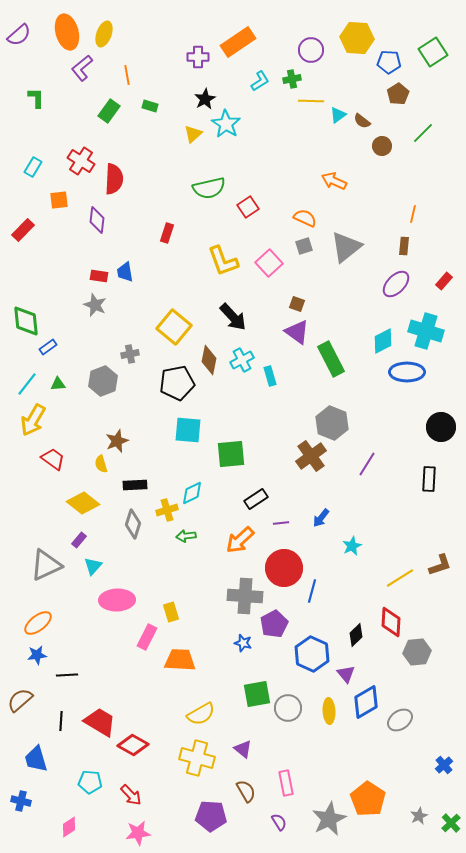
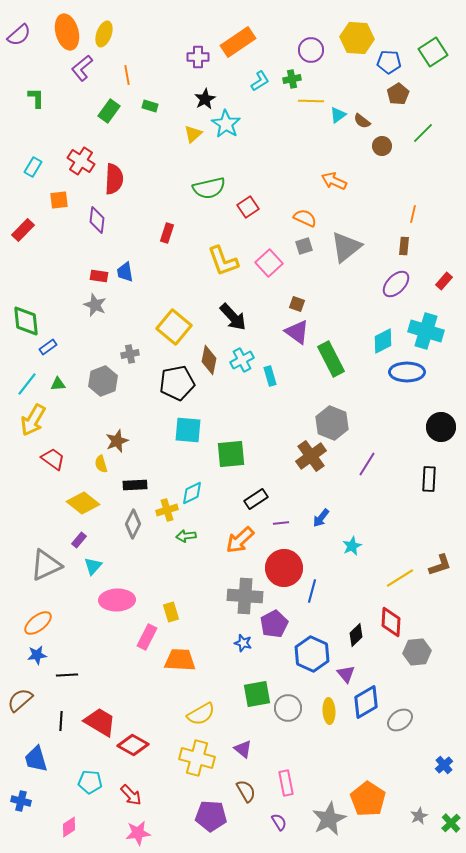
gray diamond at (133, 524): rotated 8 degrees clockwise
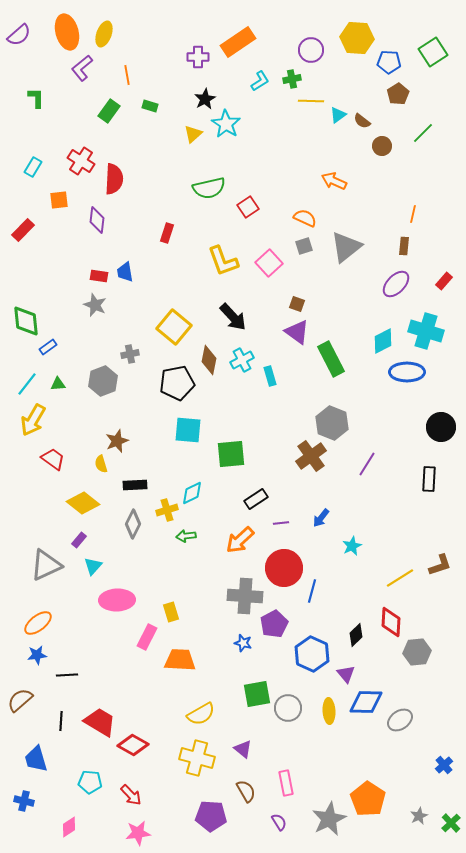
blue diamond at (366, 702): rotated 32 degrees clockwise
blue cross at (21, 801): moved 3 px right
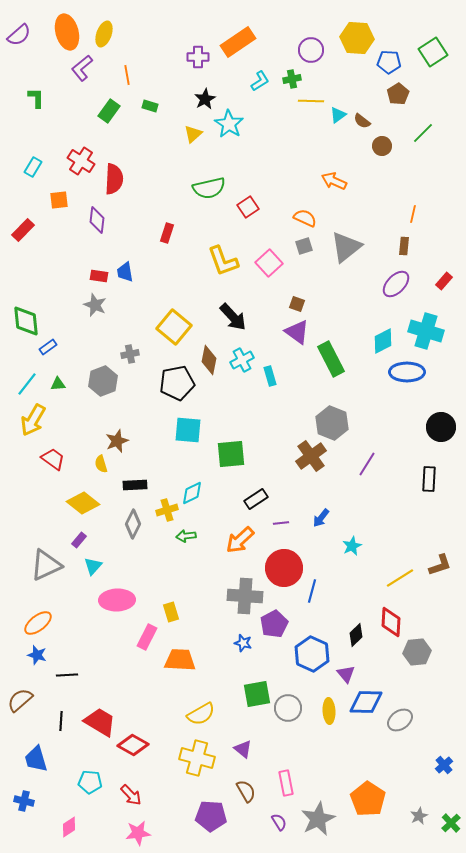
cyan star at (226, 124): moved 3 px right
blue star at (37, 655): rotated 24 degrees clockwise
gray star at (329, 819): moved 11 px left
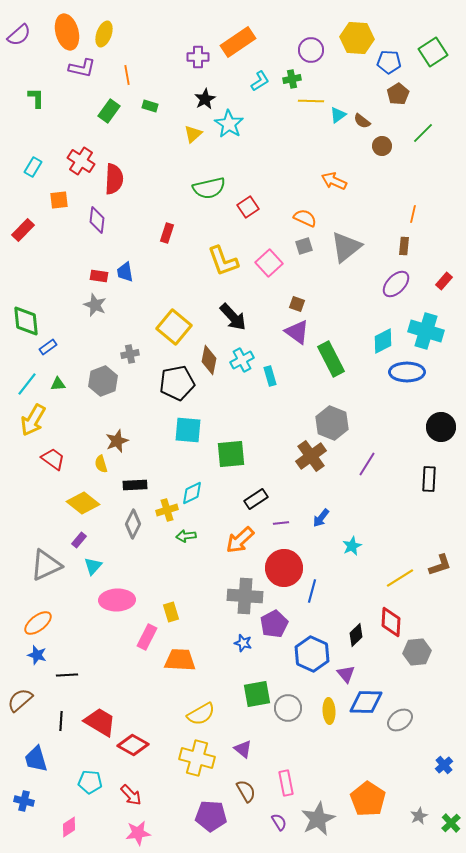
purple L-shape at (82, 68): rotated 128 degrees counterclockwise
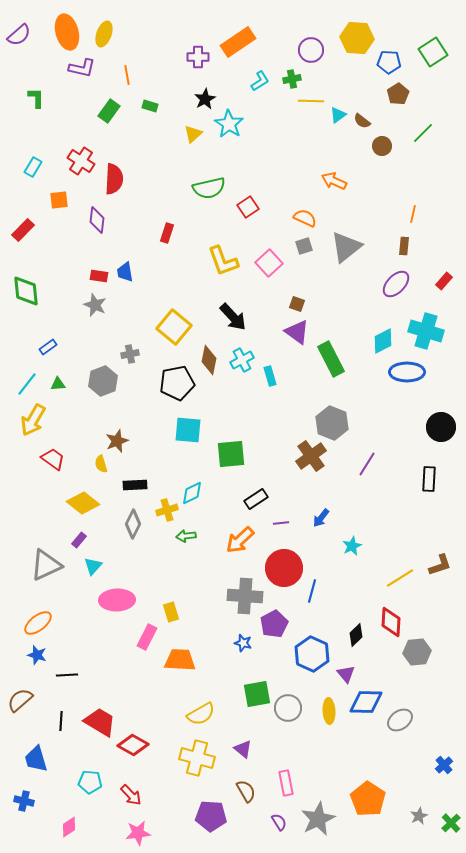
green diamond at (26, 321): moved 30 px up
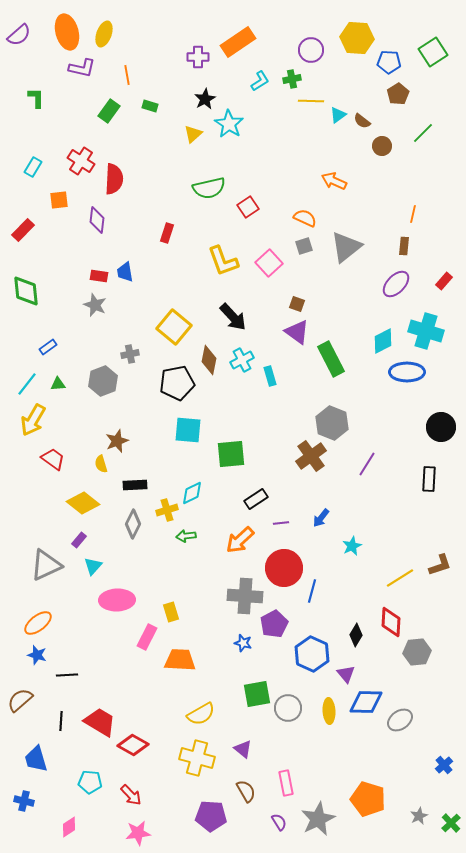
black diamond at (356, 635): rotated 15 degrees counterclockwise
orange pentagon at (368, 799): rotated 16 degrees counterclockwise
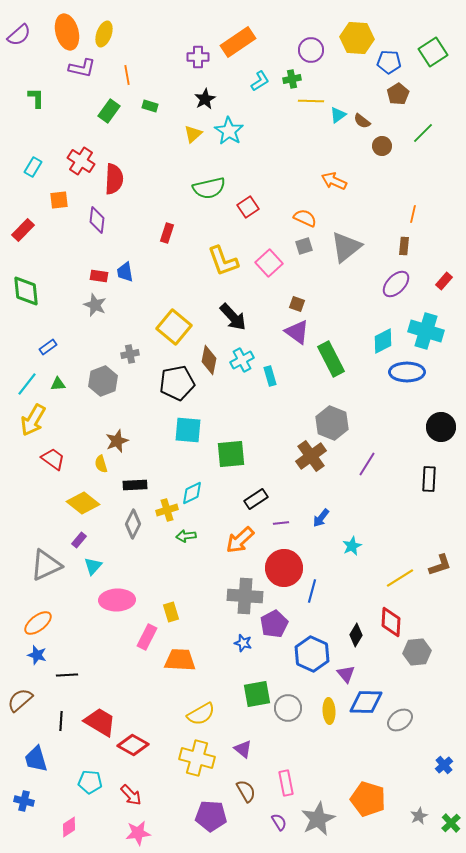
cyan star at (229, 124): moved 7 px down
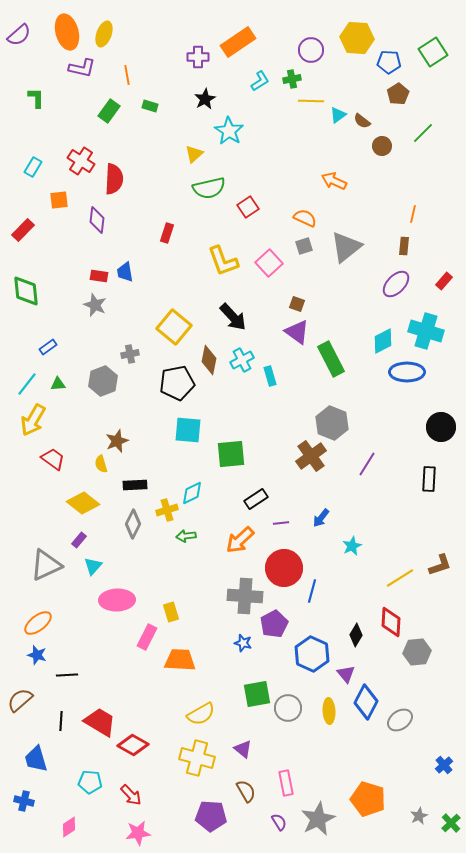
yellow triangle at (193, 134): moved 1 px right, 20 px down
blue diamond at (366, 702): rotated 64 degrees counterclockwise
